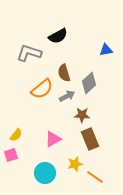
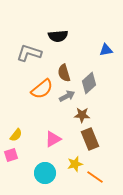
black semicircle: rotated 24 degrees clockwise
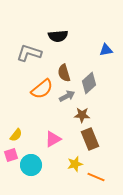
cyan circle: moved 14 px left, 8 px up
orange line: moved 1 px right; rotated 12 degrees counterclockwise
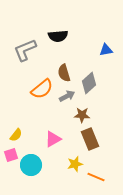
gray L-shape: moved 4 px left, 3 px up; rotated 40 degrees counterclockwise
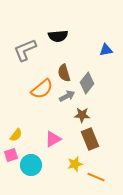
gray diamond: moved 2 px left; rotated 10 degrees counterclockwise
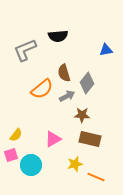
brown rectangle: rotated 55 degrees counterclockwise
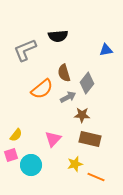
gray arrow: moved 1 px right, 1 px down
pink triangle: rotated 18 degrees counterclockwise
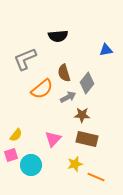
gray L-shape: moved 9 px down
brown rectangle: moved 3 px left
